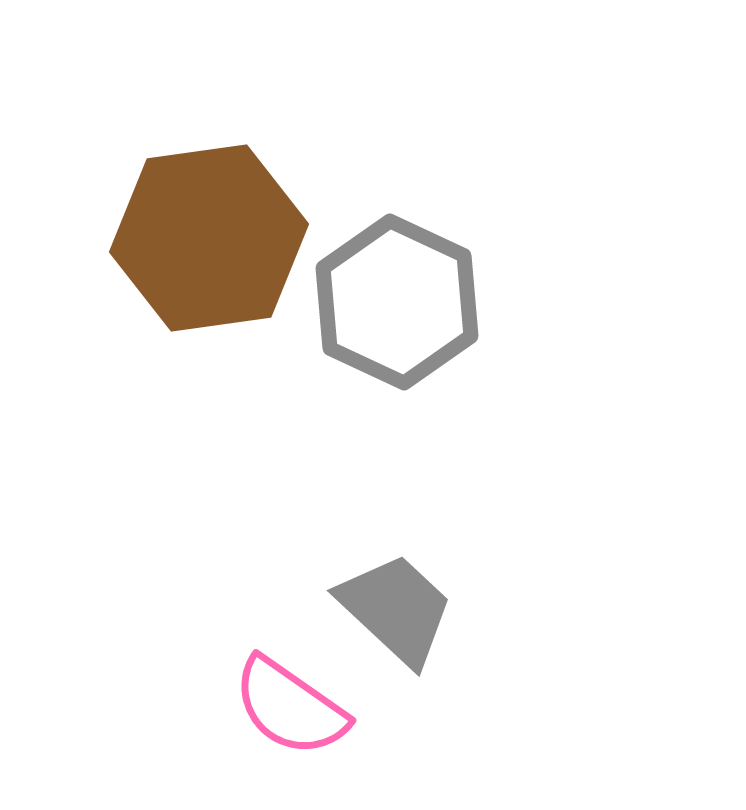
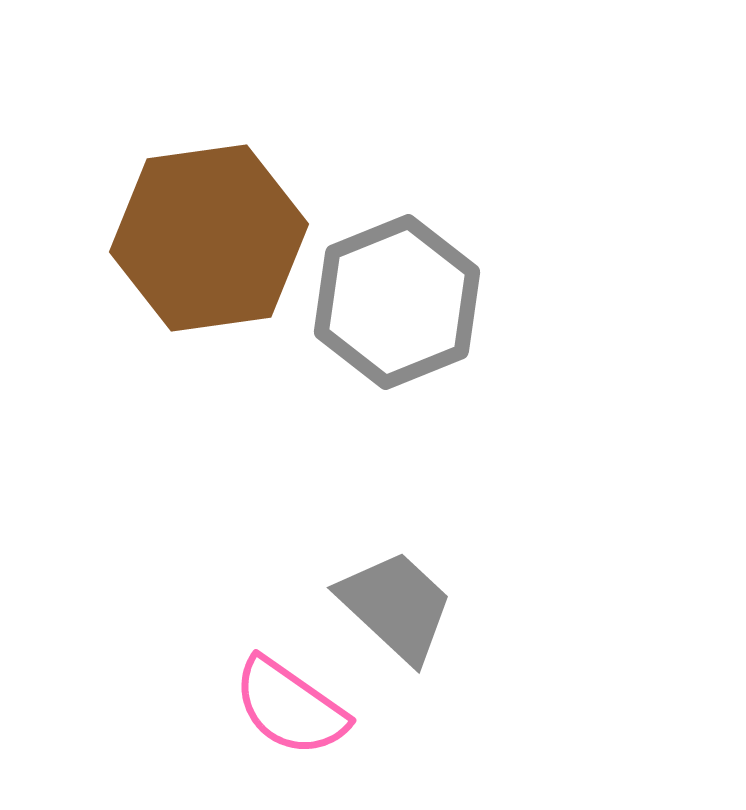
gray hexagon: rotated 13 degrees clockwise
gray trapezoid: moved 3 px up
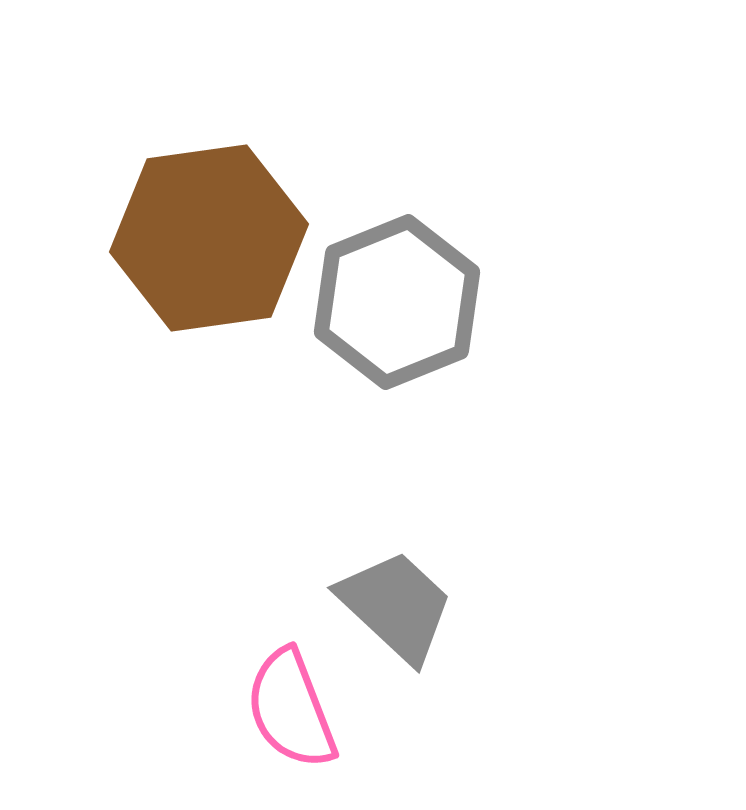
pink semicircle: moved 1 px right, 2 px down; rotated 34 degrees clockwise
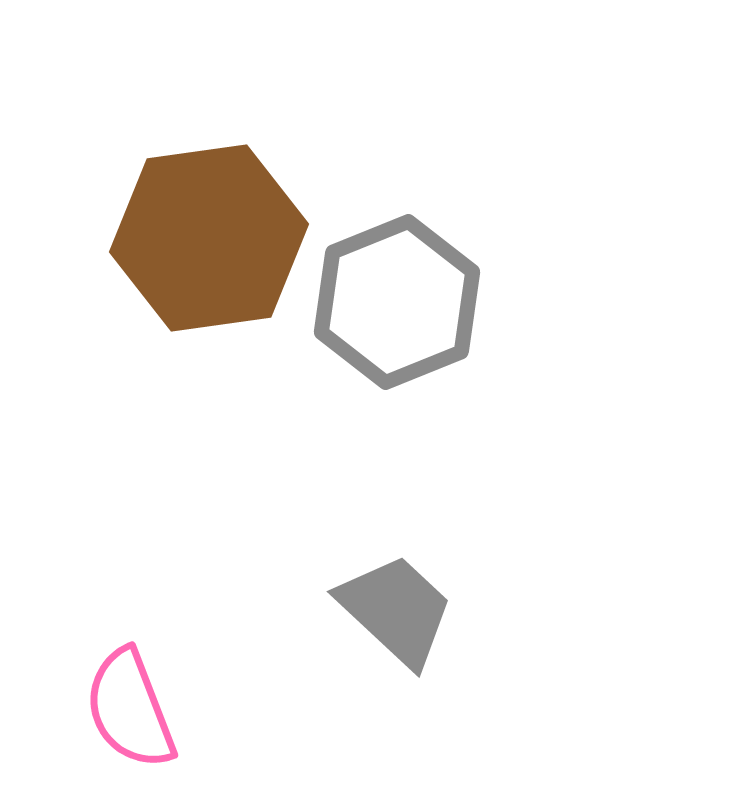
gray trapezoid: moved 4 px down
pink semicircle: moved 161 px left
